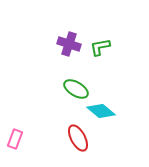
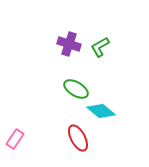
green L-shape: rotated 20 degrees counterclockwise
pink rectangle: rotated 12 degrees clockwise
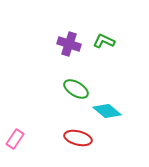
green L-shape: moved 4 px right, 6 px up; rotated 55 degrees clockwise
cyan diamond: moved 6 px right
red ellipse: rotated 48 degrees counterclockwise
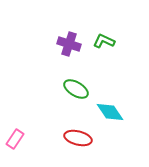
cyan diamond: moved 3 px right, 1 px down; rotated 16 degrees clockwise
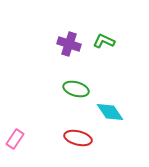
green ellipse: rotated 15 degrees counterclockwise
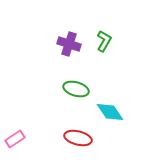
green L-shape: rotated 95 degrees clockwise
pink rectangle: rotated 24 degrees clockwise
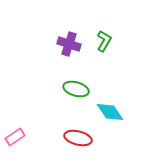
pink rectangle: moved 2 px up
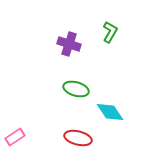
green L-shape: moved 6 px right, 9 px up
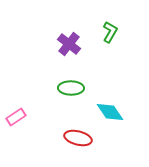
purple cross: rotated 20 degrees clockwise
green ellipse: moved 5 px left, 1 px up; rotated 15 degrees counterclockwise
pink rectangle: moved 1 px right, 20 px up
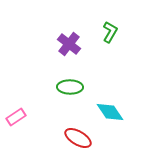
green ellipse: moved 1 px left, 1 px up
red ellipse: rotated 16 degrees clockwise
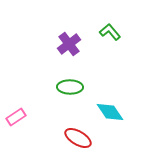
green L-shape: rotated 70 degrees counterclockwise
purple cross: rotated 15 degrees clockwise
